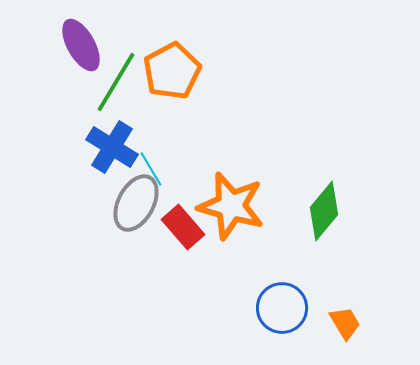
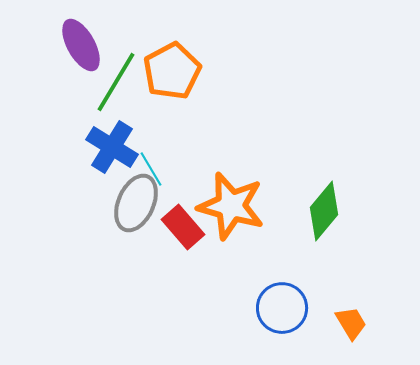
gray ellipse: rotated 4 degrees counterclockwise
orange trapezoid: moved 6 px right
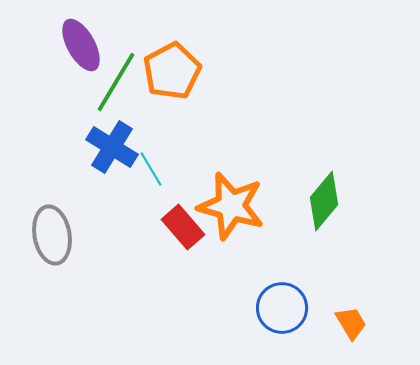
gray ellipse: moved 84 px left, 32 px down; rotated 34 degrees counterclockwise
green diamond: moved 10 px up
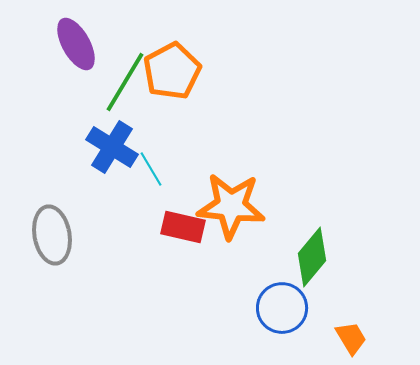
purple ellipse: moved 5 px left, 1 px up
green line: moved 9 px right
green diamond: moved 12 px left, 56 px down
orange star: rotated 10 degrees counterclockwise
red rectangle: rotated 36 degrees counterclockwise
orange trapezoid: moved 15 px down
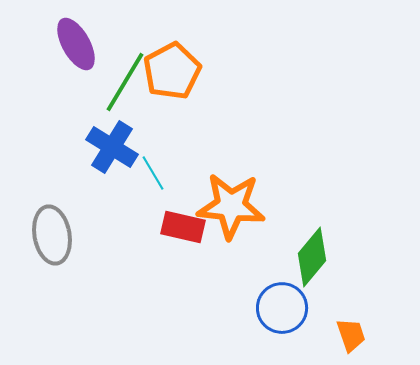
cyan line: moved 2 px right, 4 px down
orange trapezoid: moved 3 px up; rotated 12 degrees clockwise
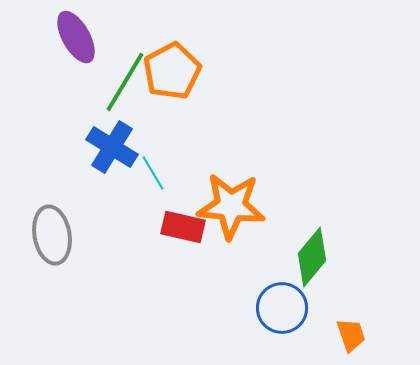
purple ellipse: moved 7 px up
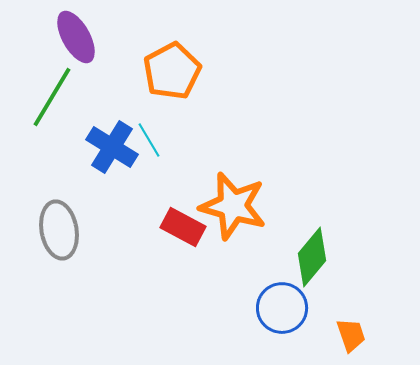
green line: moved 73 px left, 15 px down
cyan line: moved 4 px left, 33 px up
orange star: moved 2 px right; rotated 10 degrees clockwise
red rectangle: rotated 15 degrees clockwise
gray ellipse: moved 7 px right, 5 px up
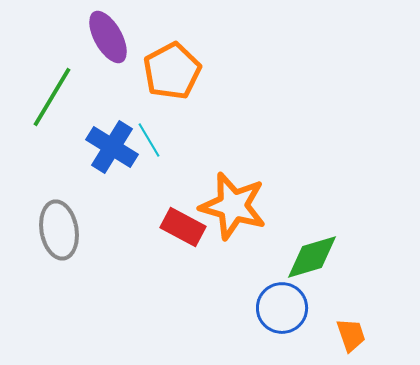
purple ellipse: moved 32 px right
green diamond: rotated 34 degrees clockwise
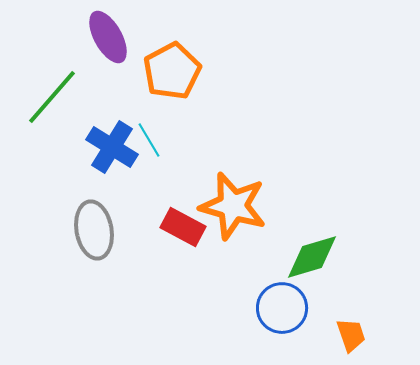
green line: rotated 10 degrees clockwise
gray ellipse: moved 35 px right
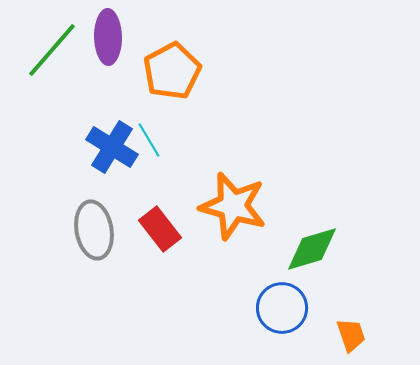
purple ellipse: rotated 28 degrees clockwise
green line: moved 47 px up
red rectangle: moved 23 px left, 2 px down; rotated 24 degrees clockwise
green diamond: moved 8 px up
